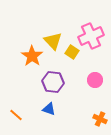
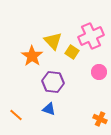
pink circle: moved 4 px right, 8 px up
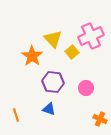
yellow triangle: moved 2 px up
yellow square: rotated 16 degrees clockwise
pink circle: moved 13 px left, 16 px down
orange line: rotated 32 degrees clockwise
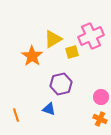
yellow triangle: rotated 42 degrees clockwise
yellow square: rotated 24 degrees clockwise
purple hexagon: moved 8 px right, 2 px down; rotated 20 degrees counterclockwise
pink circle: moved 15 px right, 9 px down
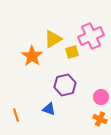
purple hexagon: moved 4 px right, 1 px down
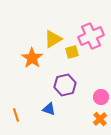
orange star: moved 2 px down
orange cross: rotated 24 degrees clockwise
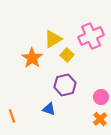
yellow square: moved 5 px left, 3 px down; rotated 32 degrees counterclockwise
orange line: moved 4 px left, 1 px down
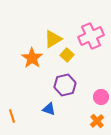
orange cross: moved 3 px left, 2 px down
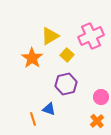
yellow triangle: moved 3 px left, 3 px up
purple hexagon: moved 1 px right, 1 px up
orange line: moved 21 px right, 3 px down
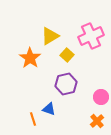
orange star: moved 2 px left
